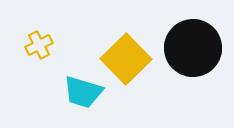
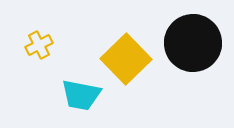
black circle: moved 5 px up
cyan trapezoid: moved 2 px left, 3 px down; rotated 6 degrees counterclockwise
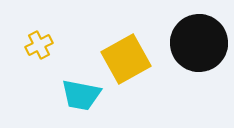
black circle: moved 6 px right
yellow square: rotated 15 degrees clockwise
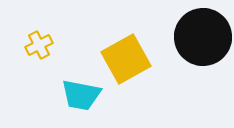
black circle: moved 4 px right, 6 px up
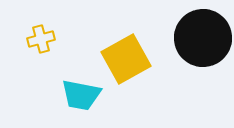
black circle: moved 1 px down
yellow cross: moved 2 px right, 6 px up; rotated 12 degrees clockwise
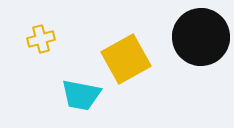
black circle: moved 2 px left, 1 px up
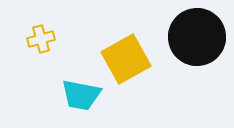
black circle: moved 4 px left
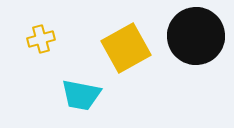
black circle: moved 1 px left, 1 px up
yellow square: moved 11 px up
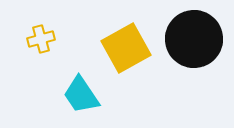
black circle: moved 2 px left, 3 px down
cyan trapezoid: rotated 45 degrees clockwise
